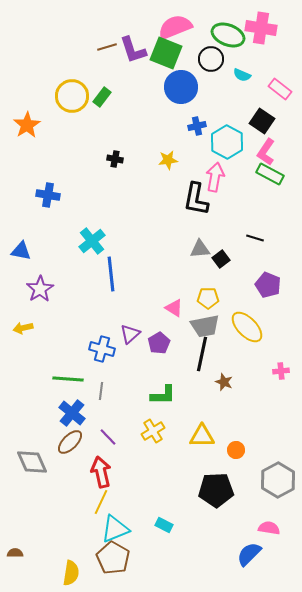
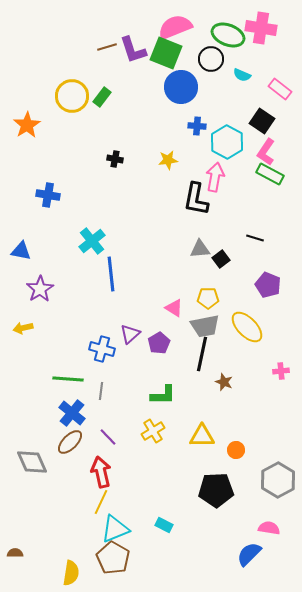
blue cross at (197, 126): rotated 18 degrees clockwise
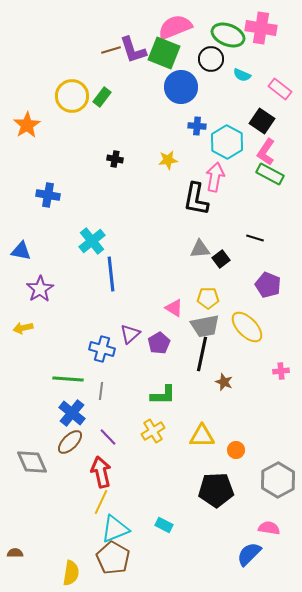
brown line at (107, 47): moved 4 px right, 3 px down
green square at (166, 53): moved 2 px left
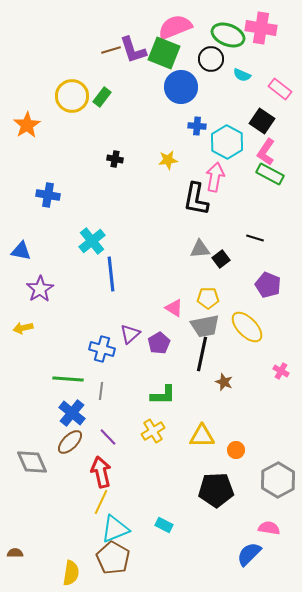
pink cross at (281, 371): rotated 35 degrees clockwise
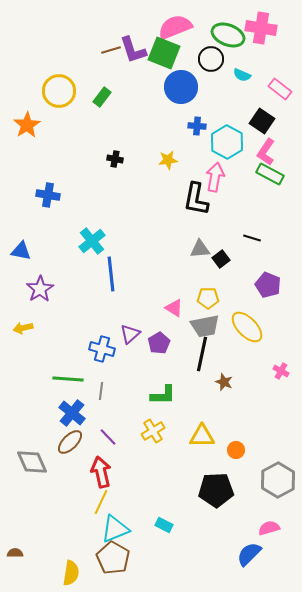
yellow circle at (72, 96): moved 13 px left, 5 px up
black line at (255, 238): moved 3 px left
pink semicircle at (269, 528): rotated 25 degrees counterclockwise
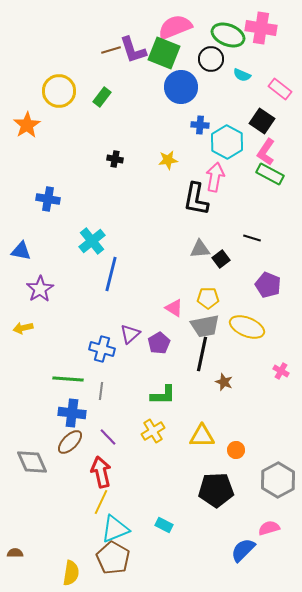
blue cross at (197, 126): moved 3 px right, 1 px up
blue cross at (48, 195): moved 4 px down
blue line at (111, 274): rotated 20 degrees clockwise
yellow ellipse at (247, 327): rotated 24 degrees counterclockwise
blue cross at (72, 413): rotated 32 degrees counterclockwise
blue semicircle at (249, 554): moved 6 px left, 4 px up
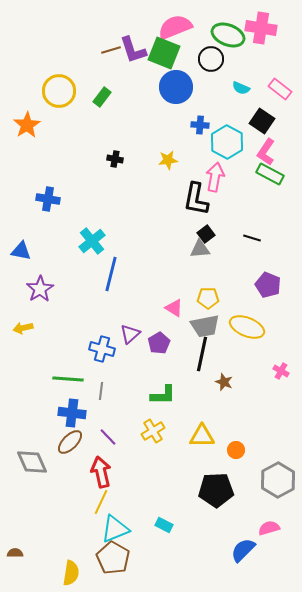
cyan semicircle at (242, 75): moved 1 px left, 13 px down
blue circle at (181, 87): moved 5 px left
black square at (221, 259): moved 15 px left, 25 px up
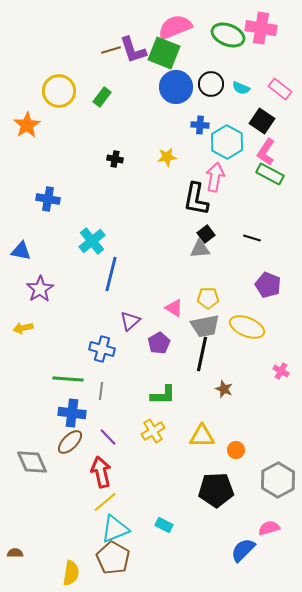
black circle at (211, 59): moved 25 px down
yellow star at (168, 160): moved 1 px left, 3 px up
purple triangle at (130, 334): moved 13 px up
brown star at (224, 382): moved 7 px down
yellow line at (101, 502): moved 4 px right; rotated 25 degrees clockwise
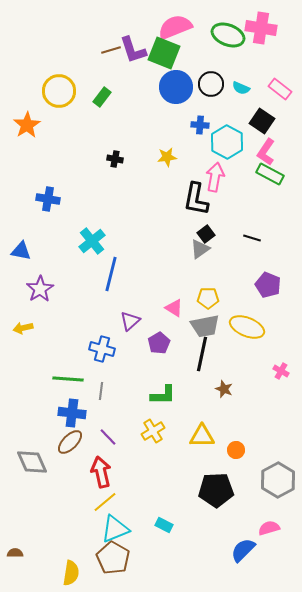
gray triangle at (200, 249): rotated 30 degrees counterclockwise
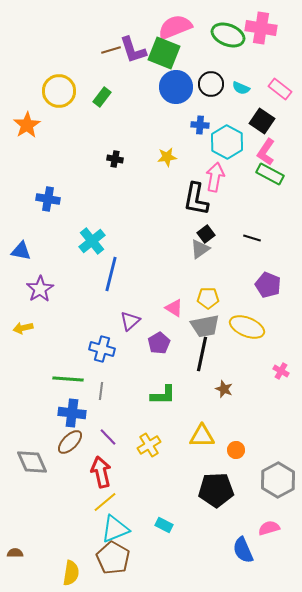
yellow cross at (153, 431): moved 4 px left, 14 px down
blue semicircle at (243, 550): rotated 68 degrees counterclockwise
